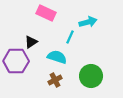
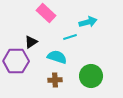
pink rectangle: rotated 18 degrees clockwise
cyan line: rotated 48 degrees clockwise
brown cross: rotated 24 degrees clockwise
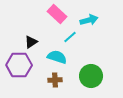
pink rectangle: moved 11 px right, 1 px down
cyan arrow: moved 1 px right, 2 px up
cyan line: rotated 24 degrees counterclockwise
purple hexagon: moved 3 px right, 4 px down
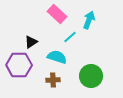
cyan arrow: rotated 54 degrees counterclockwise
brown cross: moved 2 px left
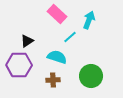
black triangle: moved 4 px left, 1 px up
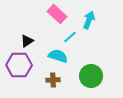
cyan semicircle: moved 1 px right, 1 px up
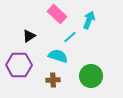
black triangle: moved 2 px right, 5 px up
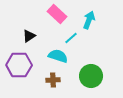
cyan line: moved 1 px right, 1 px down
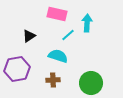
pink rectangle: rotated 30 degrees counterclockwise
cyan arrow: moved 2 px left, 3 px down; rotated 18 degrees counterclockwise
cyan line: moved 3 px left, 3 px up
purple hexagon: moved 2 px left, 4 px down; rotated 10 degrees counterclockwise
green circle: moved 7 px down
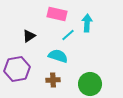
green circle: moved 1 px left, 1 px down
